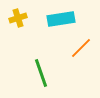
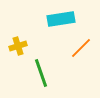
yellow cross: moved 28 px down
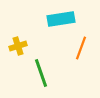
orange line: rotated 25 degrees counterclockwise
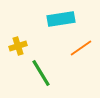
orange line: rotated 35 degrees clockwise
green line: rotated 12 degrees counterclockwise
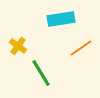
yellow cross: rotated 36 degrees counterclockwise
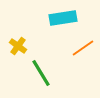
cyan rectangle: moved 2 px right, 1 px up
orange line: moved 2 px right
